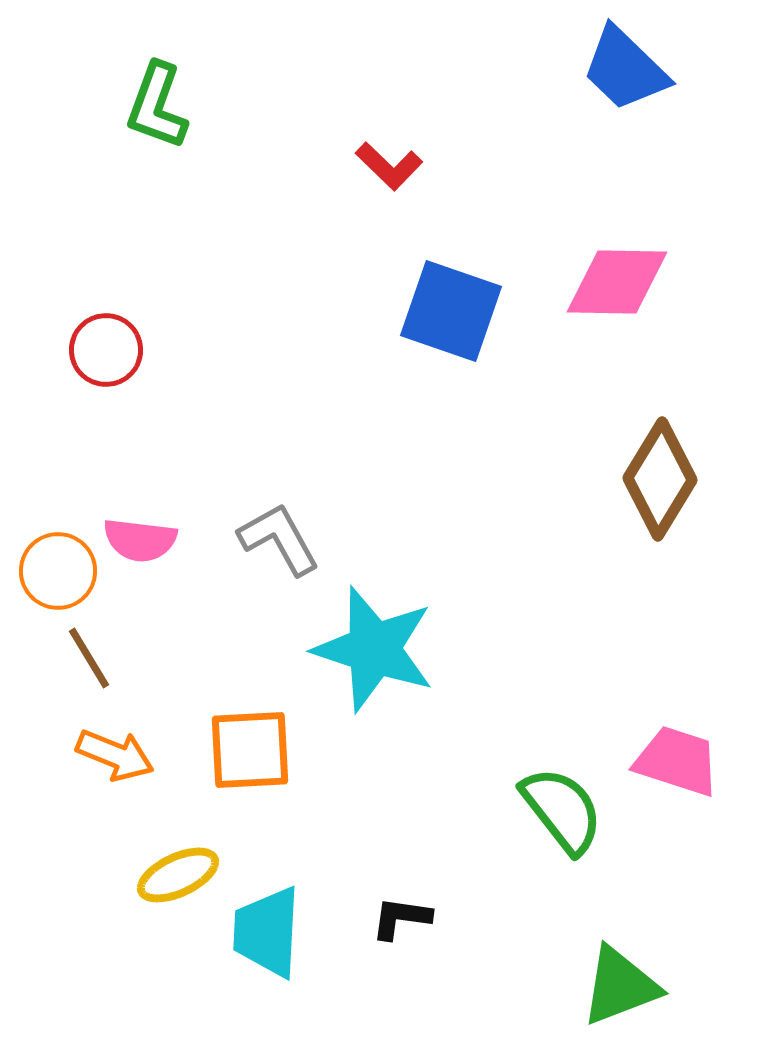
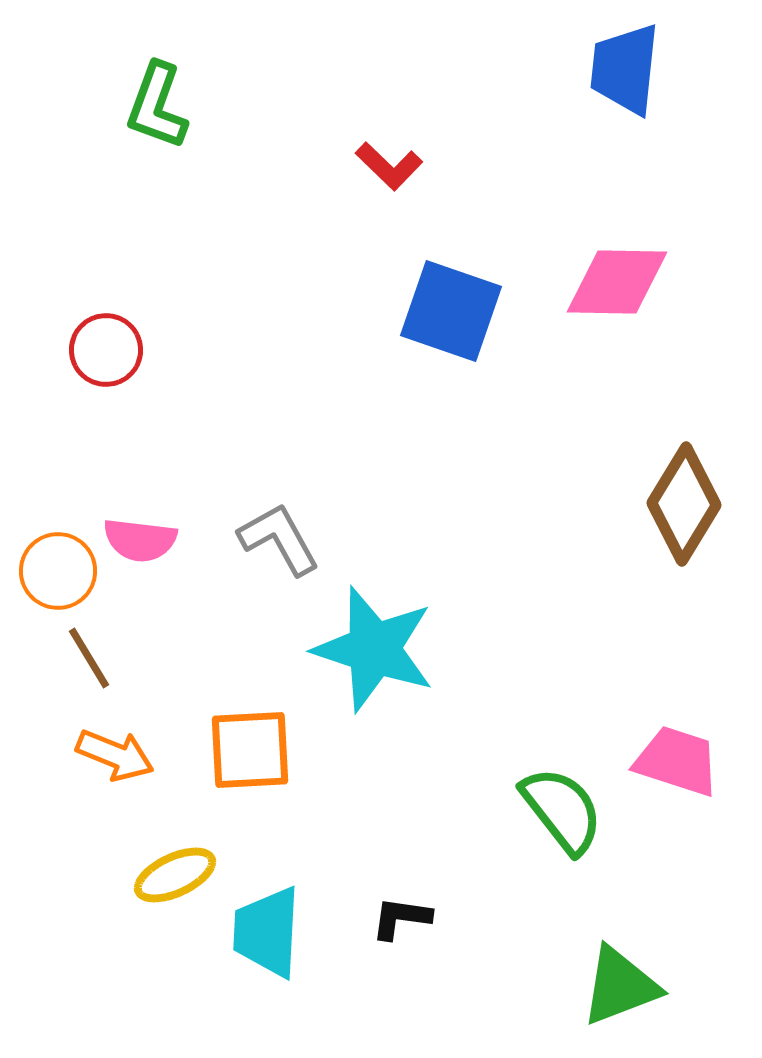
blue trapezoid: rotated 52 degrees clockwise
brown diamond: moved 24 px right, 25 px down
yellow ellipse: moved 3 px left
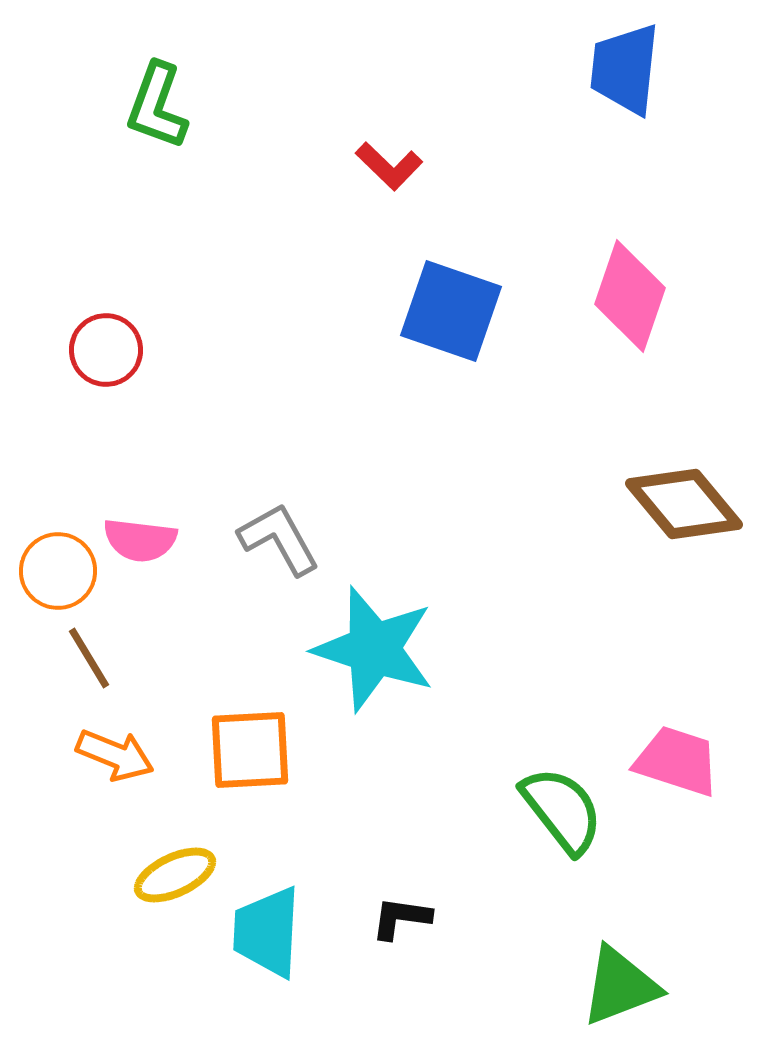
pink diamond: moved 13 px right, 14 px down; rotated 72 degrees counterclockwise
brown diamond: rotated 71 degrees counterclockwise
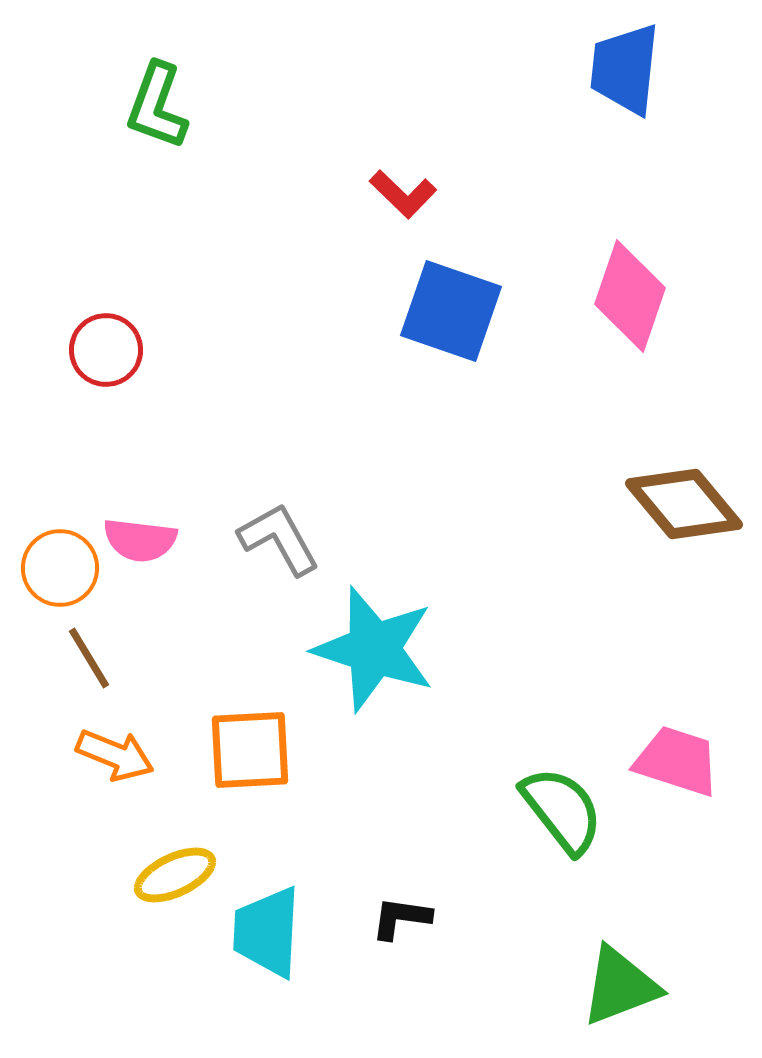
red L-shape: moved 14 px right, 28 px down
orange circle: moved 2 px right, 3 px up
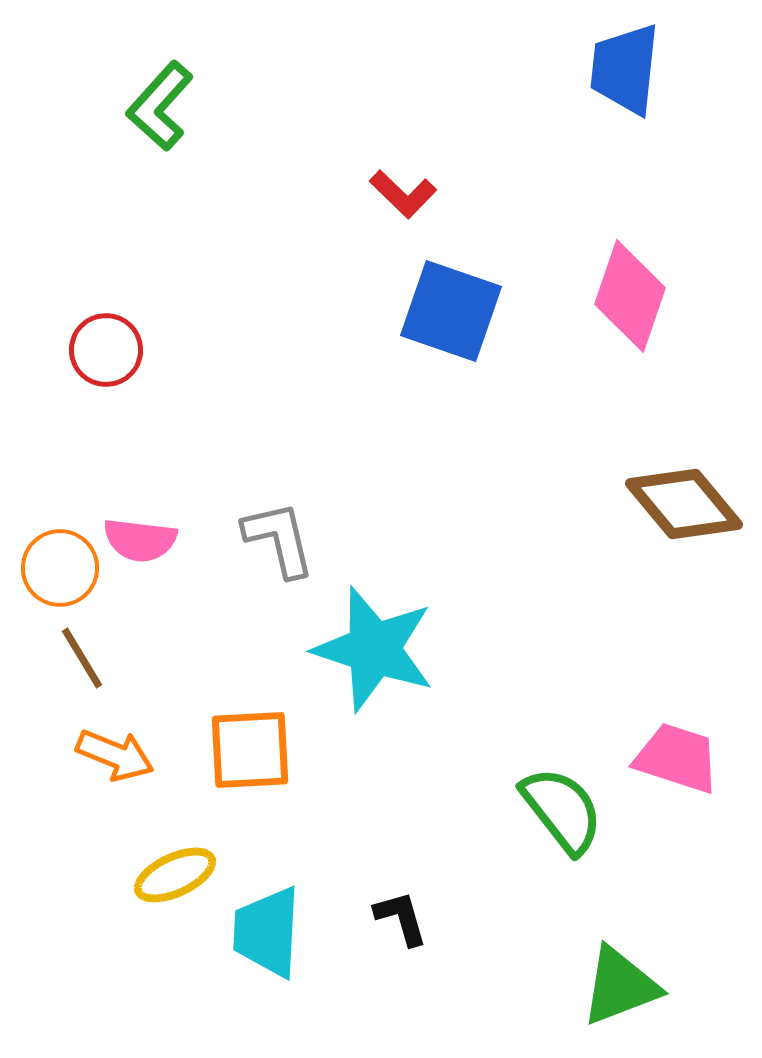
green L-shape: moved 3 px right; rotated 22 degrees clockwise
gray L-shape: rotated 16 degrees clockwise
brown line: moved 7 px left
pink trapezoid: moved 3 px up
black L-shape: rotated 66 degrees clockwise
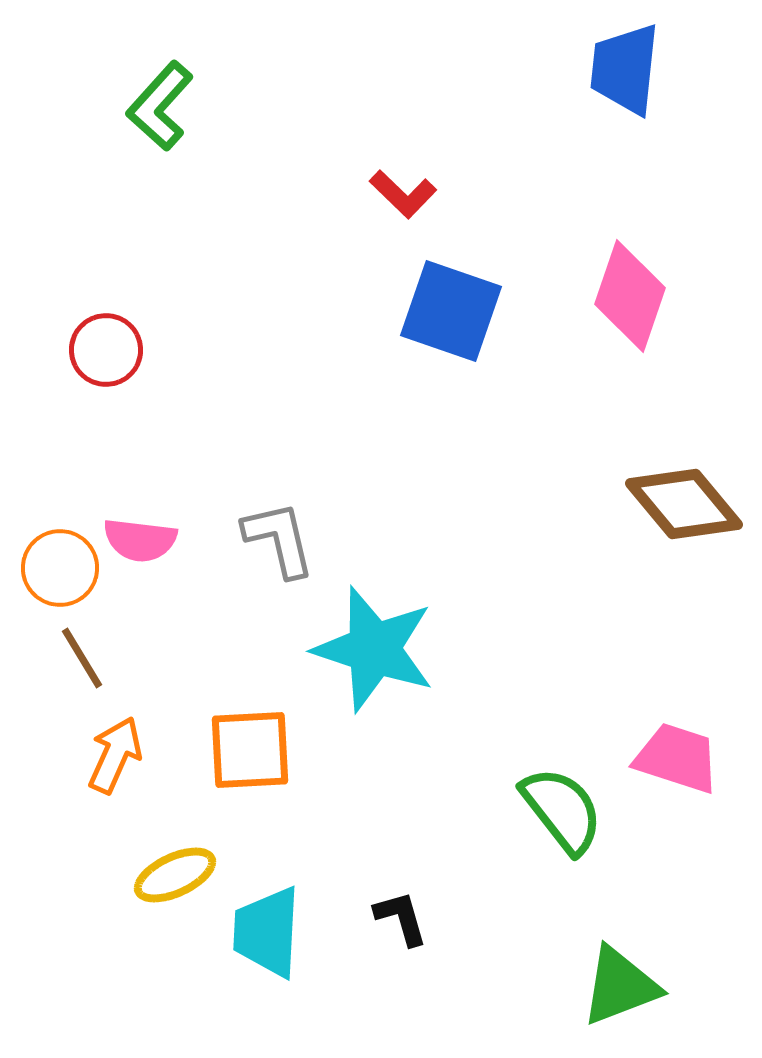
orange arrow: rotated 88 degrees counterclockwise
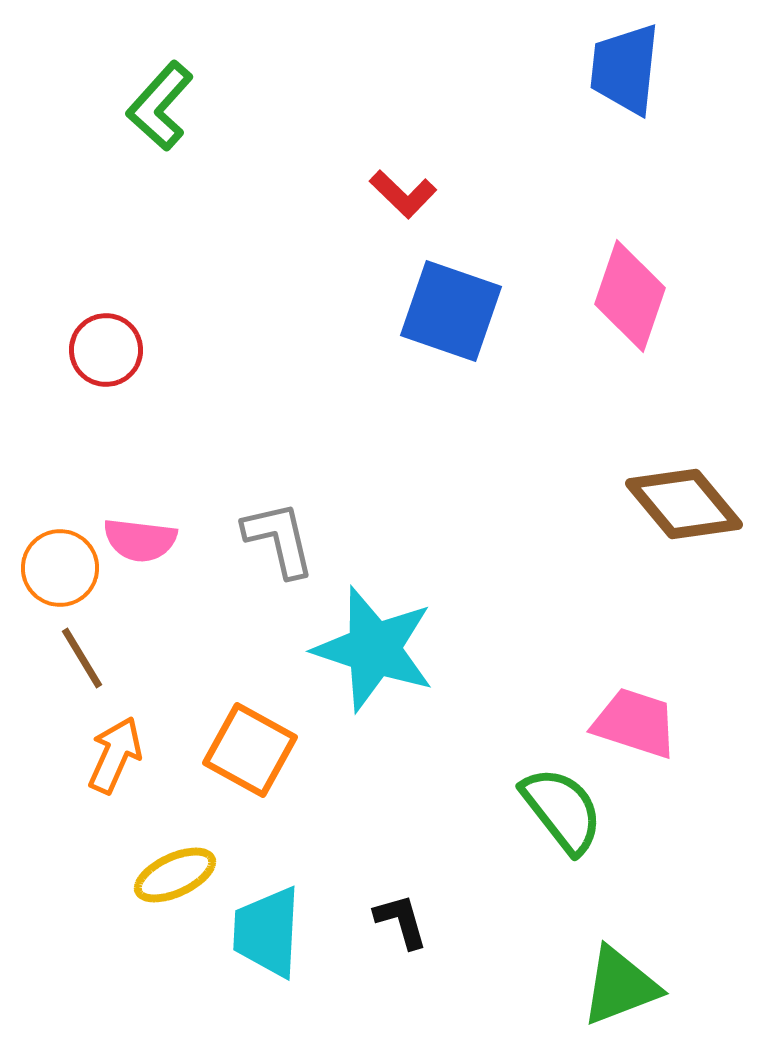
orange square: rotated 32 degrees clockwise
pink trapezoid: moved 42 px left, 35 px up
black L-shape: moved 3 px down
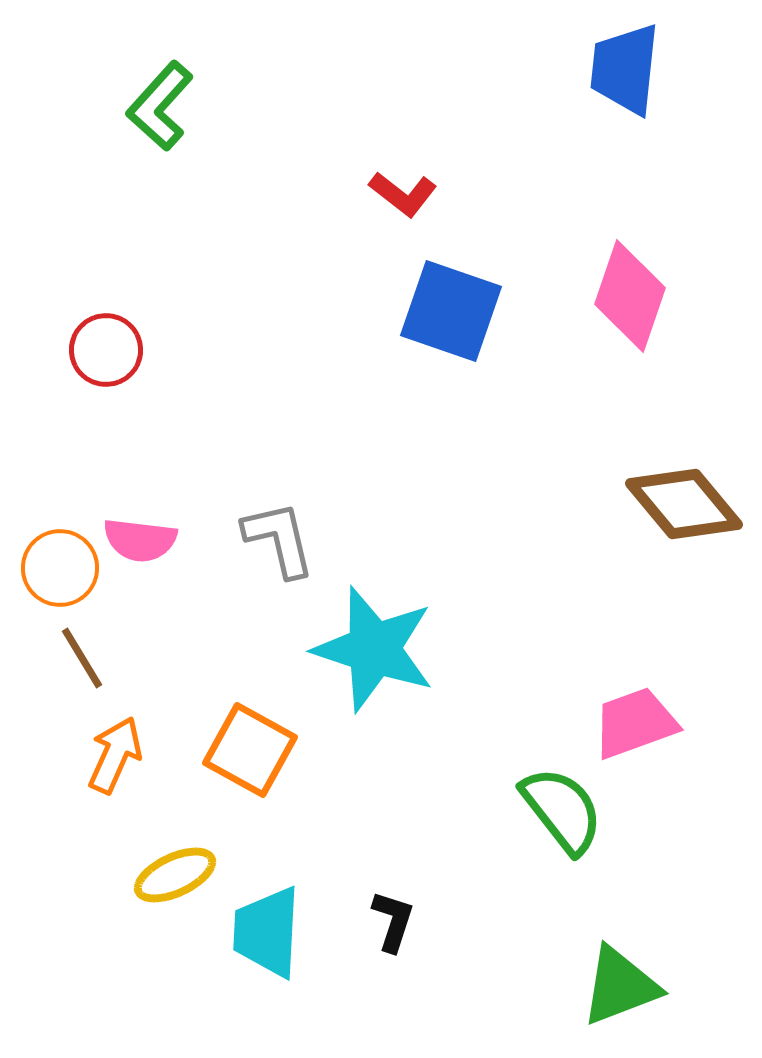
red L-shape: rotated 6 degrees counterclockwise
pink trapezoid: rotated 38 degrees counterclockwise
black L-shape: moved 8 px left; rotated 34 degrees clockwise
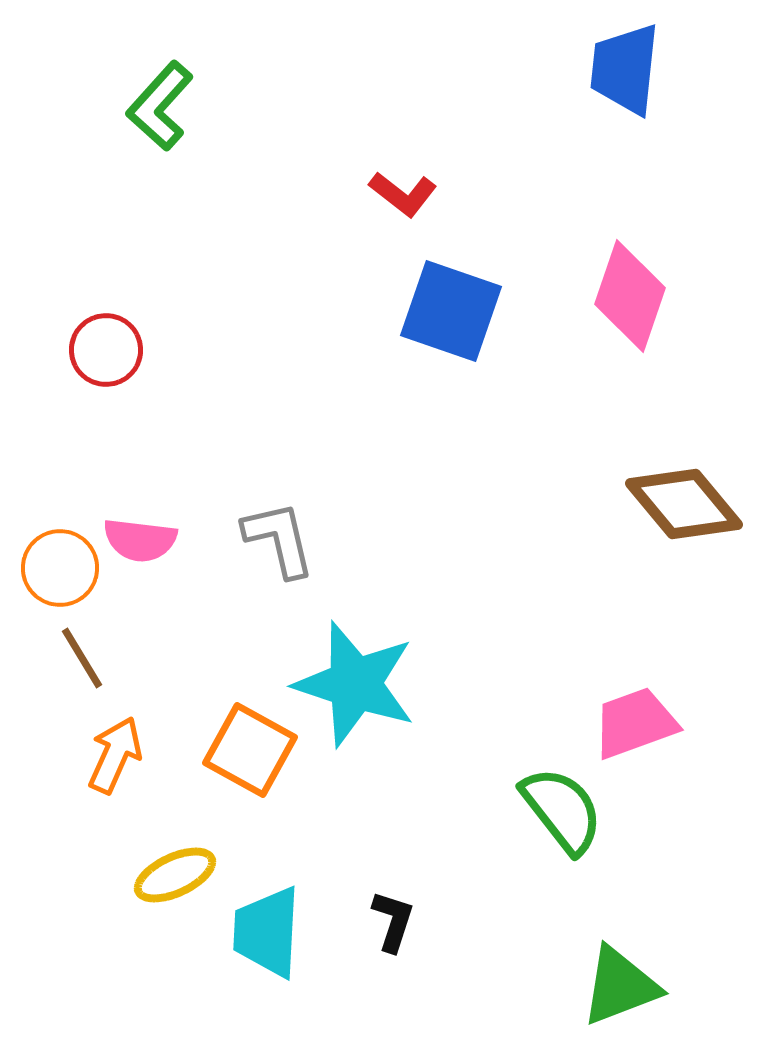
cyan star: moved 19 px left, 35 px down
